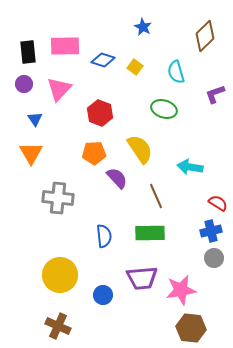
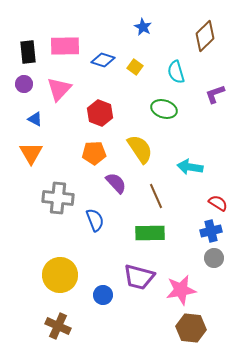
blue triangle: rotated 28 degrees counterclockwise
purple semicircle: moved 1 px left, 5 px down
blue semicircle: moved 9 px left, 16 px up; rotated 15 degrees counterclockwise
purple trapezoid: moved 3 px left, 1 px up; rotated 20 degrees clockwise
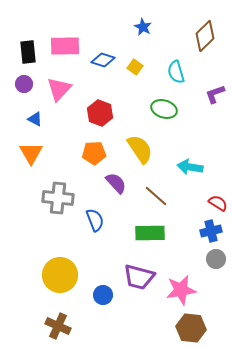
brown line: rotated 25 degrees counterclockwise
gray circle: moved 2 px right, 1 px down
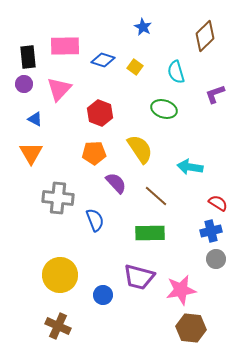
black rectangle: moved 5 px down
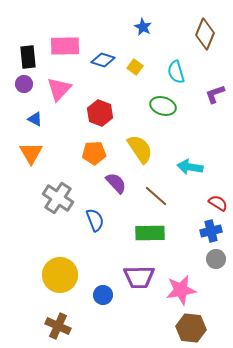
brown diamond: moved 2 px up; rotated 24 degrees counterclockwise
green ellipse: moved 1 px left, 3 px up
gray cross: rotated 28 degrees clockwise
purple trapezoid: rotated 16 degrees counterclockwise
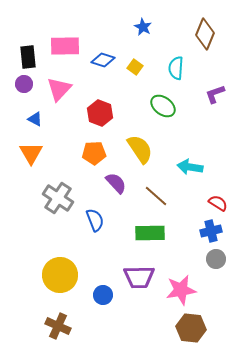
cyan semicircle: moved 4 px up; rotated 20 degrees clockwise
green ellipse: rotated 20 degrees clockwise
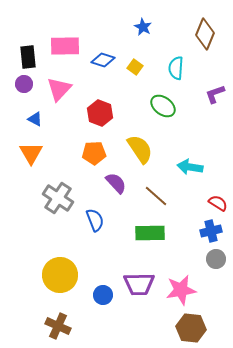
purple trapezoid: moved 7 px down
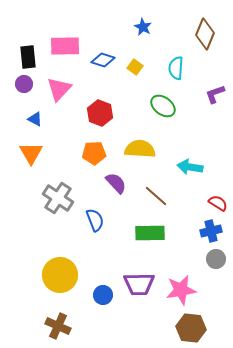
yellow semicircle: rotated 52 degrees counterclockwise
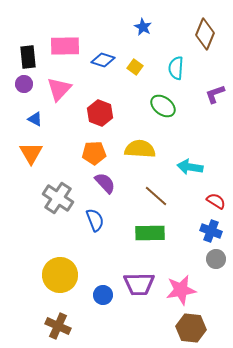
purple semicircle: moved 11 px left
red semicircle: moved 2 px left, 2 px up
blue cross: rotated 35 degrees clockwise
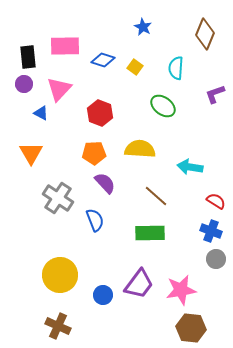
blue triangle: moved 6 px right, 6 px up
purple trapezoid: rotated 52 degrees counterclockwise
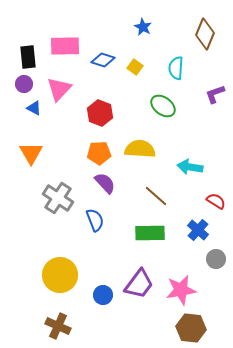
blue triangle: moved 7 px left, 5 px up
orange pentagon: moved 5 px right
blue cross: moved 13 px left, 1 px up; rotated 20 degrees clockwise
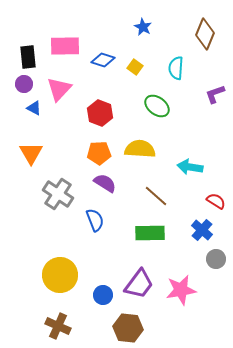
green ellipse: moved 6 px left
purple semicircle: rotated 15 degrees counterclockwise
gray cross: moved 4 px up
blue cross: moved 4 px right
brown hexagon: moved 63 px left
